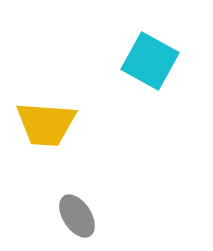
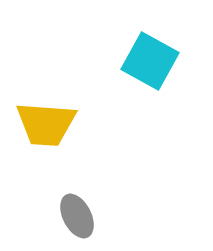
gray ellipse: rotated 6 degrees clockwise
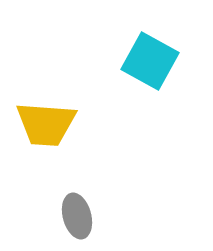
gray ellipse: rotated 12 degrees clockwise
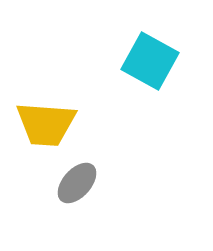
gray ellipse: moved 33 px up; rotated 57 degrees clockwise
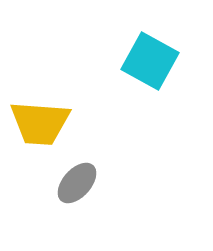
yellow trapezoid: moved 6 px left, 1 px up
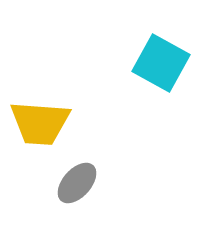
cyan square: moved 11 px right, 2 px down
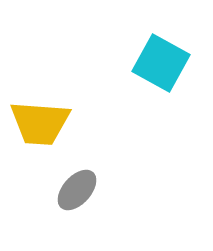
gray ellipse: moved 7 px down
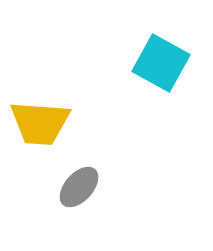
gray ellipse: moved 2 px right, 3 px up
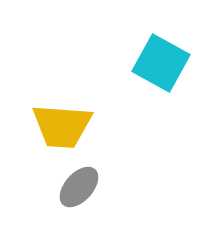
yellow trapezoid: moved 22 px right, 3 px down
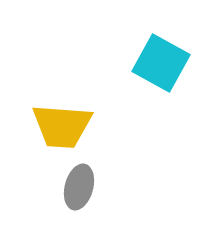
gray ellipse: rotated 27 degrees counterclockwise
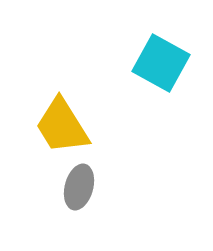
yellow trapezoid: rotated 54 degrees clockwise
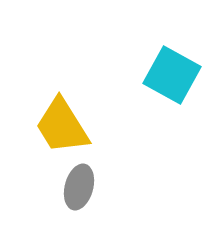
cyan square: moved 11 px right, 12 px down
